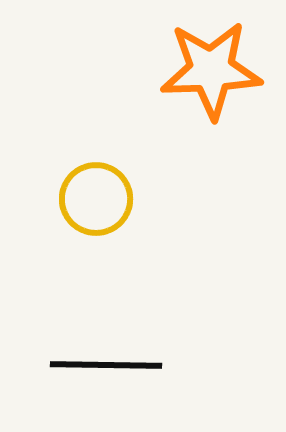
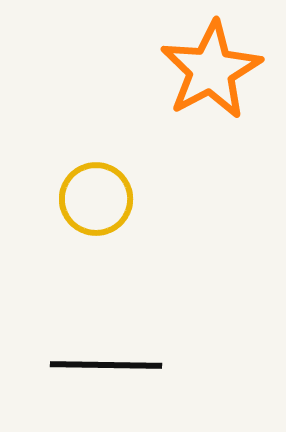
orange star: rotated 26 degrees counterclockwise
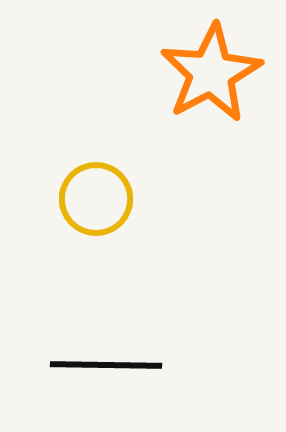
orange star: moved 3 px down
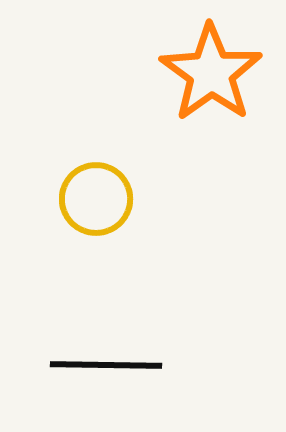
orange star: rotated 8 degrees counterclockwise
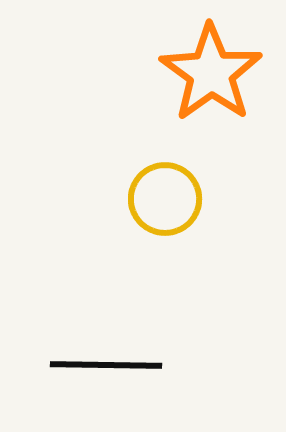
yellow circle: moved 69 px right
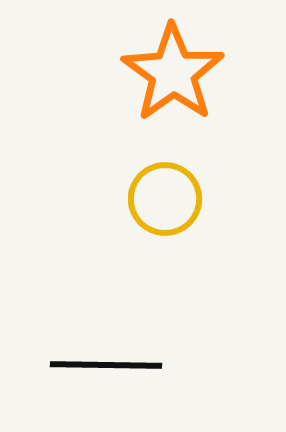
orange star: moved 38 px left
